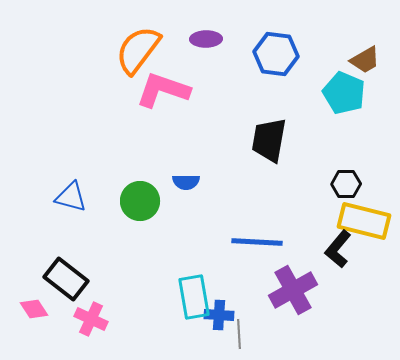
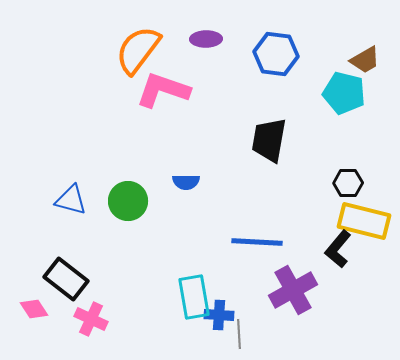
cyan pentagon: rotated 9 degrees counterclockwise
black hexagon: moved 2 px right, 1 px up
blue triangle: moved 3 px down
green circle: moved 12 px left
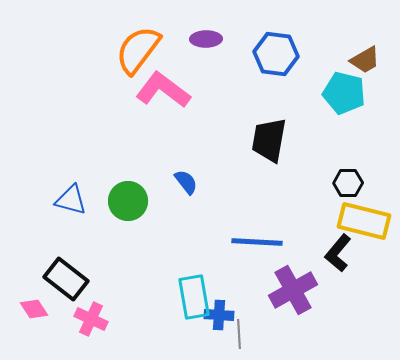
pink L-shape: rotated 18 degrees clockwise
blue semicircle: rotated 128 degrees counterclockwise
black L-shape: moved 4 px down
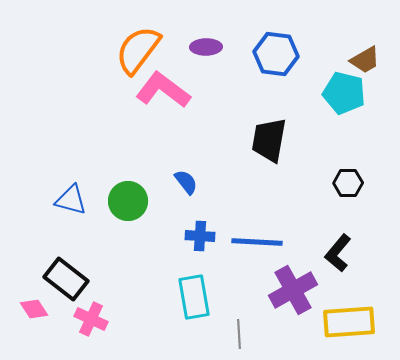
purple ellipse: moved 8 px down
yellow rectangle: moved 15 px left, 101 px down; rotated 18 degrees counterclockwise
blue cross: moved 19 px left, 79 px up
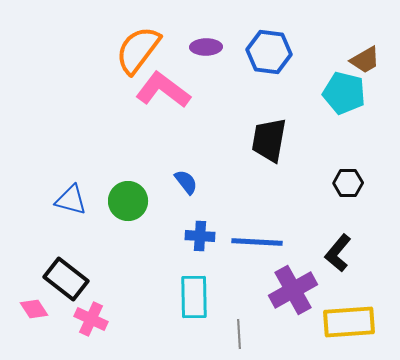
blue hexagon: moved 7 px left, 2 px up
cyan rectangle: rotated 9 degrees clockwise
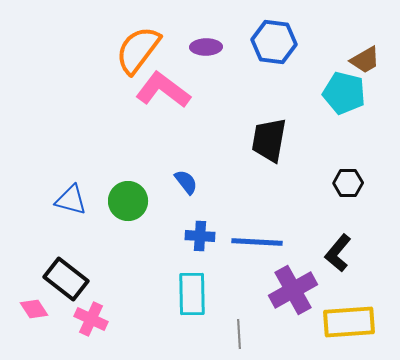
blue hexagon: moved 5 px right, 10 px up
cyan rectangle: moved 2 px left, 3 px up
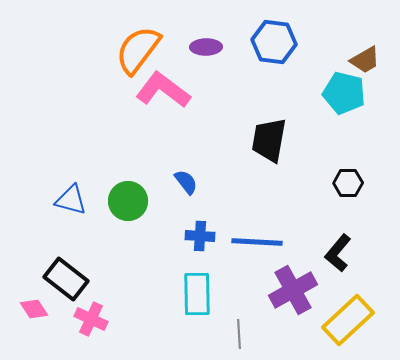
cyan rectangle: moved 5 px right
yellow rectangle: moved 1 px left, 2 px up; rotated 39 degrees counterclockwise
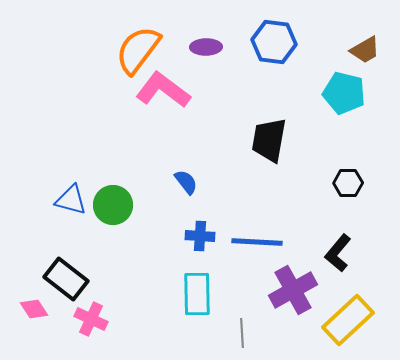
brown trapezoid: moved 10 px up
green circle: moved 15 px left, 4 px down
gray line: moved 3 px right, 1 px up
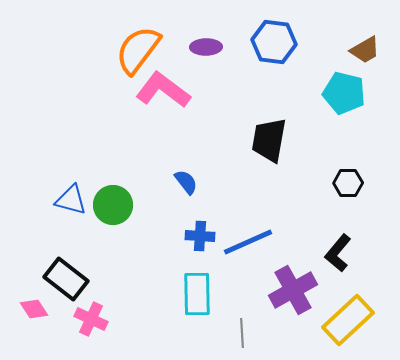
blue line: moved 9 px left; rotated 27 degrees counterclockwise
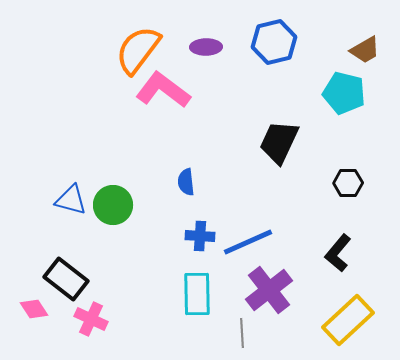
blue hexagon: rotated 21 degrees counterclockwise
black trapezoid: moved 10 px right, 2 px down; rotated 15 degrees clockwise
blue semicircle: rotated 148 degrees counterclockwise
purple cross: moved 24 px left; rotated 9 degrees counterclockwise
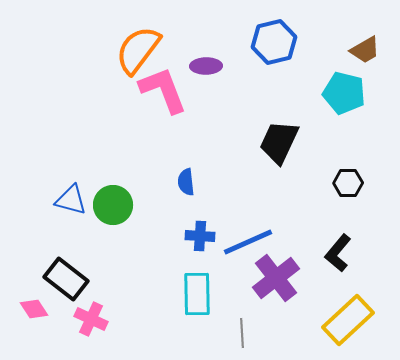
purple ellipse: moved 19 px down
pink L-shape: rotated 32 degrees clockwise
purple cross: moved 7 px right, 12 px up
